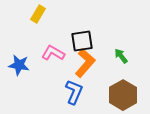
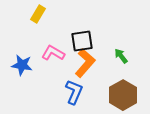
blue star: moved 3 px right
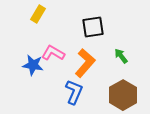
black square: moved 11 px right, 14 px up
blue star: moved 11 px right
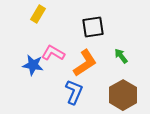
orange L-shape: rotated 16 degrees clockwise
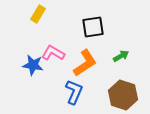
green arrow: rotated 98 degrees clockwise
brown hexagon: rotated 12 degrees counterclockwise
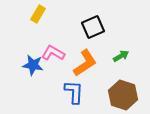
black square: rotated 15 degrees counterclockwise
blue L-shape: rotated 20 degrees counterclockwise
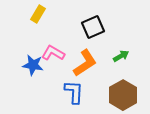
brown hexagon: rotated 12 degrees clockwise
